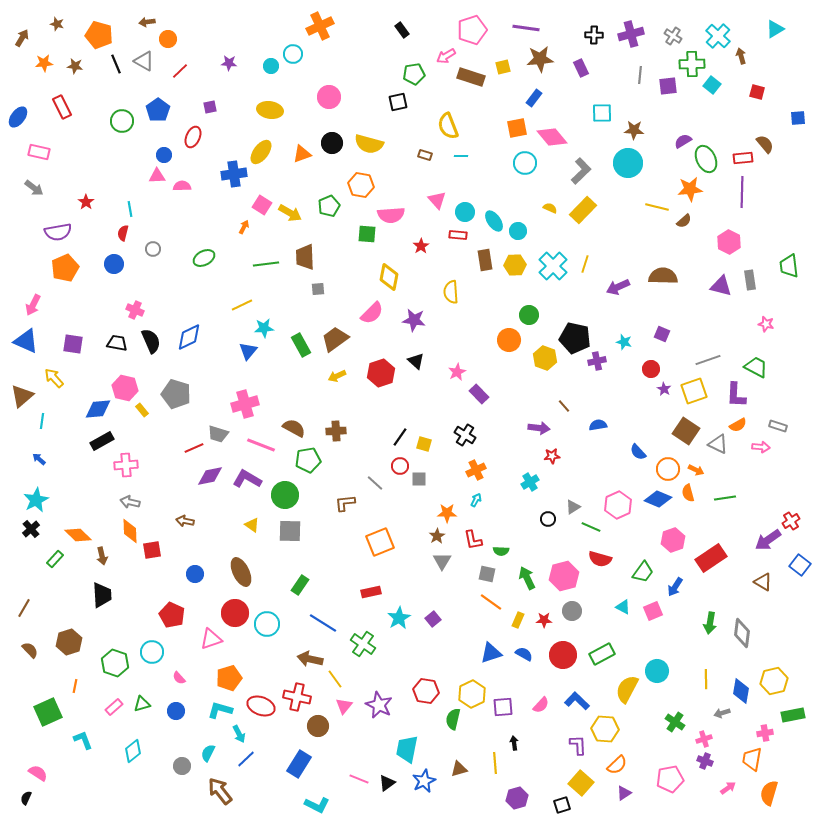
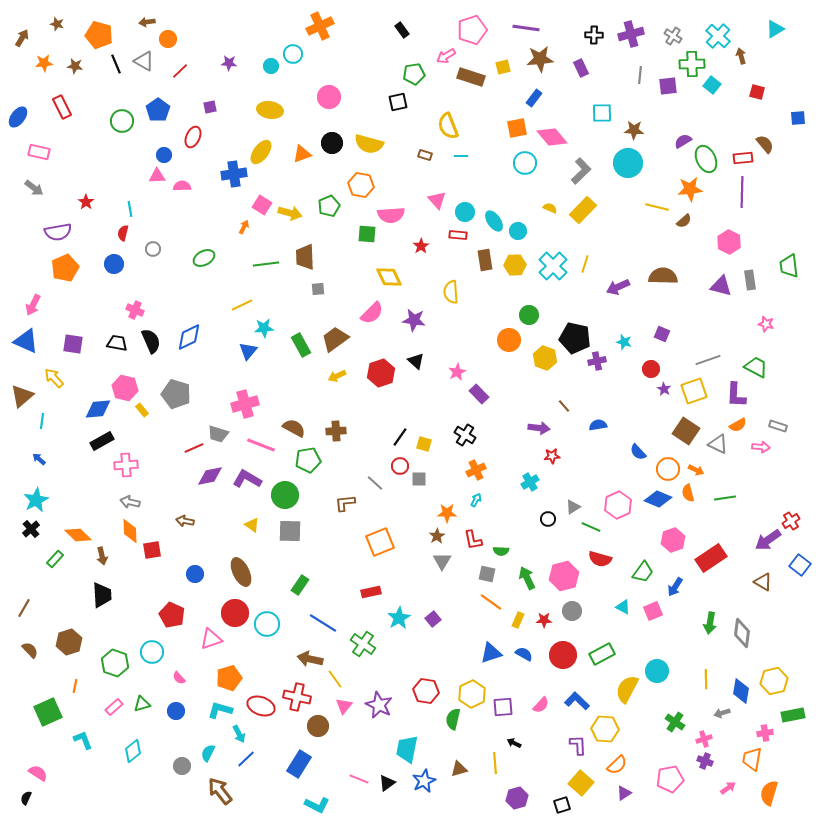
yellow arrow at (290, 213): rotated 15 degrees counterclockwise
yellow diamond at (389, 277): rotated 36 degrees counterclockwise
black arrow at (514, 743): rotated 56 degrees counterclockwise
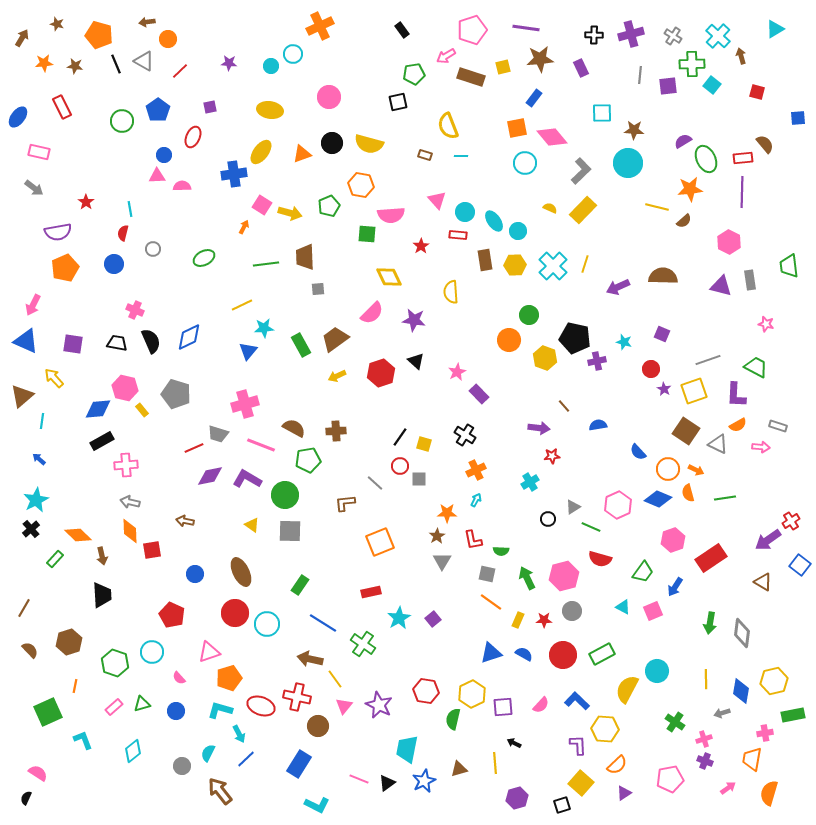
pink triangle at (211, 639): moved 2 px left, 13 px down
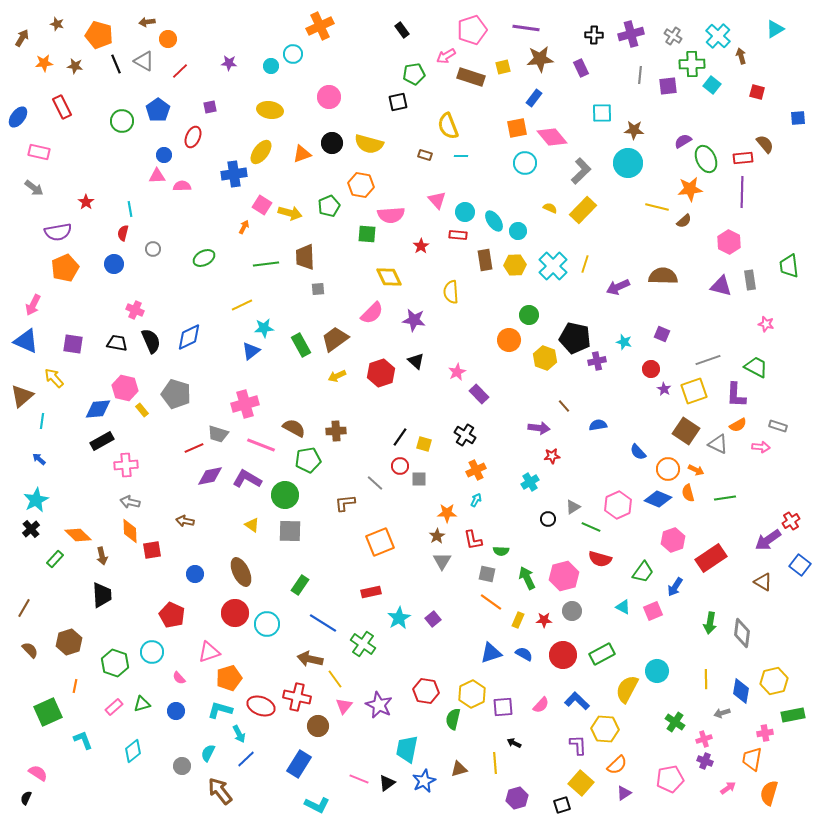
blue triangle at (248, 351): moved 3 px right; rotated 12 degrees clockwise
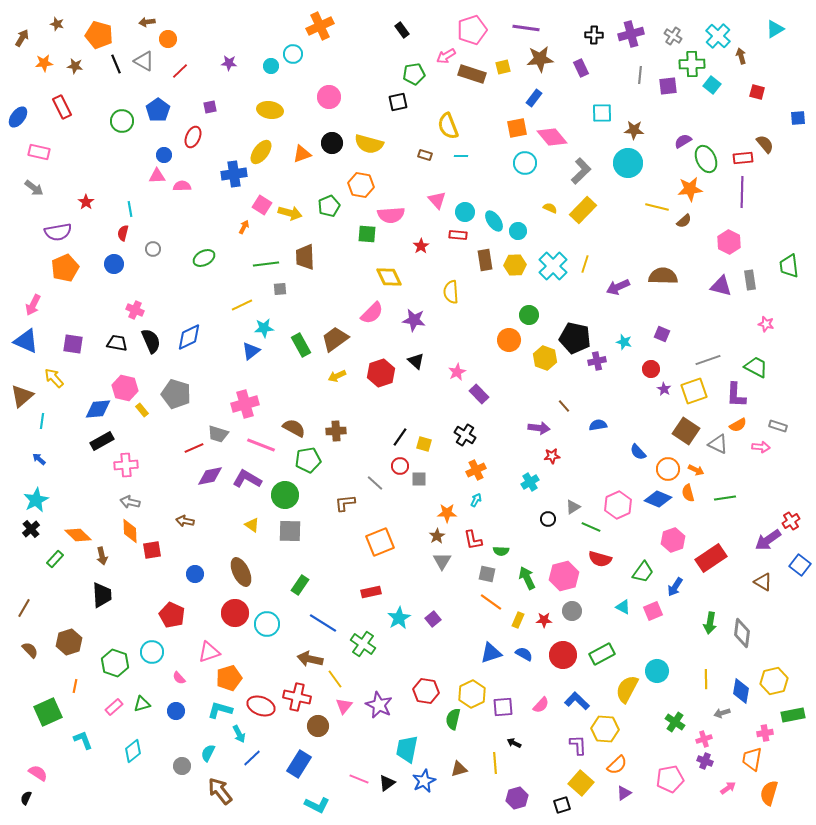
brown rectangle at (471, 77): moved 1 px right, 3 px up
gray square at (318, 289): moved 38 px left
blue line at (246, 759): moved 6 px right, 1 px up
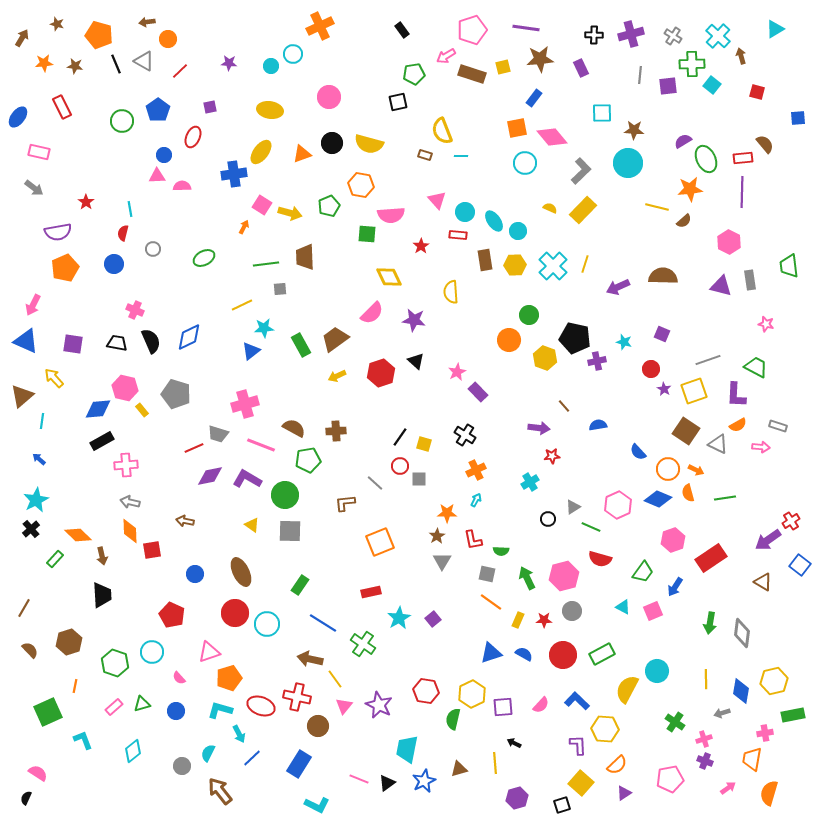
yellow semicircle at (448, 126): moved 6 px left, 5 px down
purple rectangle at (479, 394): moved 1 px left, 2 px up
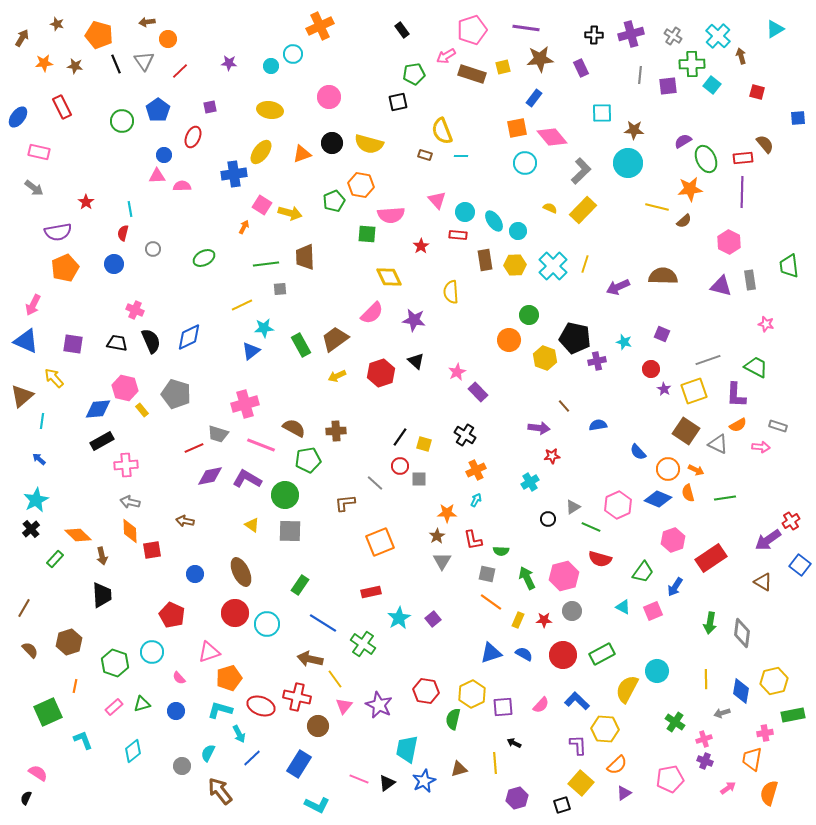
gray triangle at (144, 61): rotated 25 degrees clockwise
green pentagon at (329, 206): moved 5 px right, 5 px up
